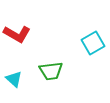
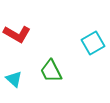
green trapezoid: rotated 70 degrees clockwise
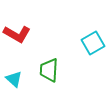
green trapezoid: moved 2 px left, 1 px up; rotated 30 degrees clockwise
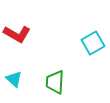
green trapezoid: moved 6 px right, 12 px down
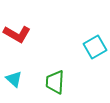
cyan square: moved 2 px right, 4 px down
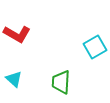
green trapezoid: moved 6 px right
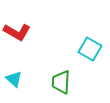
red L-shape: moved 2 px up
cyan square: moved 5 px left, 2 px down; rotated 30 degrees counterclockwise
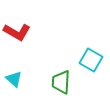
cyan square: moved 1 px right, 11 px down
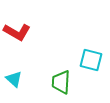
cyan square: rotated 15 degrees counterclockwise
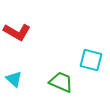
green trapezoid: rotated 110 degrees clockwise
